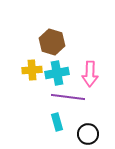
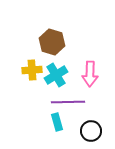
cyan cross: moved 1 px left, 2 px down; rotated 20 degrees counterclockwise
purple line: moved 5 px down; rotated 8 degrees counterclockwise
black circle: moved 3 px right, 3 px up
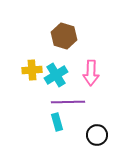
brown hexagon: moved 12 px right, 6 px up
pink arrow: moved 1 px right, 1 px up
black circle: moved 6 px right, 4 px down
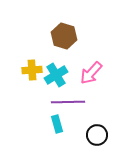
pink arrow: rotated 40 degrees clockwise
cyan rectangle: moved 2 px down
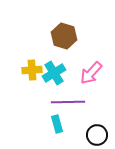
cyan cross: moved 2 px left, 2 px up
